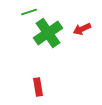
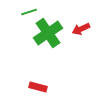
red arrow: moved 1 px left
red rectangle: rotated 66 degrees counterclockwise
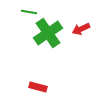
green line: rotated 28 degrees clockwise
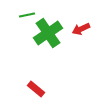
green line: moved 2 px left, 3 px down; rotated 21 degrees counterclockwise
red rectangle: moved 2 px left, 2 px down; rotated 24 degrees clockwise
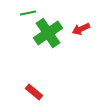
green line: moved 1 px right, 2 px up
red rectangle: moved 2 px left, 3 px down
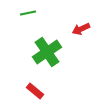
green cross: moved 1 px left, 19 px down
red rectangle: moved 1 px right, 1 px up
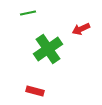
green cross: moved 1 px right, 3 px up
red rectangle: rotated 24 degrees counterclockwise
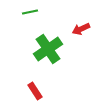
green line: moved 2 px right, 1 px up
red rectangle: rotated 42 degrees clockwise
